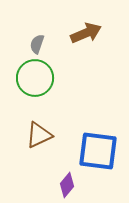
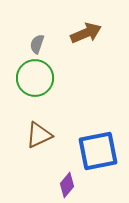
blue square: rotated 18 degrees counterclockwise
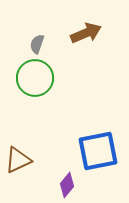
brown triangle: moved 21 px left, 25 px down
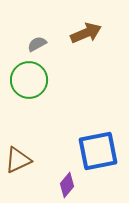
gray semicircle: rotated 42 degrees clockwise
green circle: moved 6 px left, 2 px down
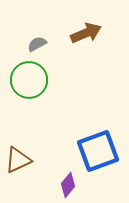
blue square: rotated 9 degrees counterclockwise
purple diamond: moved 1 px right
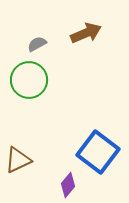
blue square: moved 1 px down; rotated 33 degrees counterclockwise
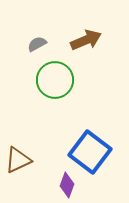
brown arrow: moved 7 px down
green circle: moved 26 px right
blue square: moved 8 px left
purple diamond: moved 1 px left; rotated 20 degrees counterclockwise
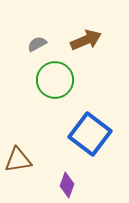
blue square: moved 18 px up
brown triangle: rotated 16 degrees clockwise
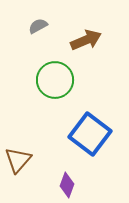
gray semicircle: moved 1 px right, 18 px up
brown triangle: rotated 40 degrees counterclockwise
